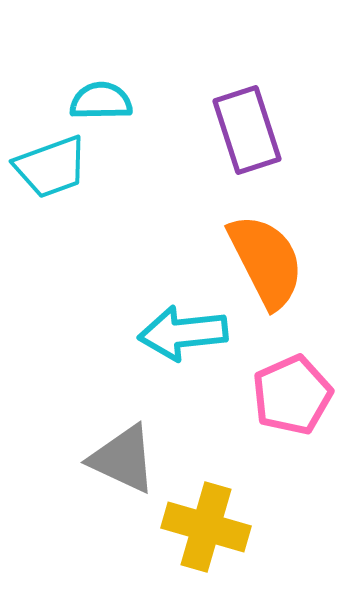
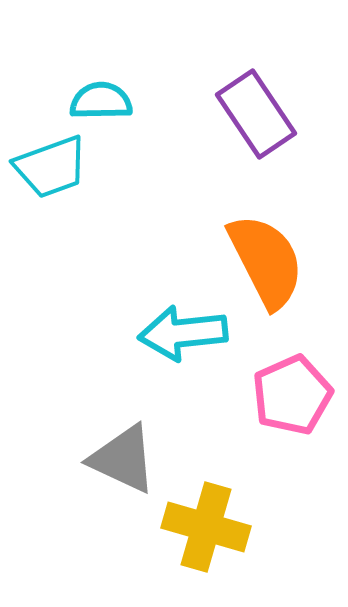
purple rectangle: moved 9 px right, 16 px up; rotated 16 degrees counterclockwise
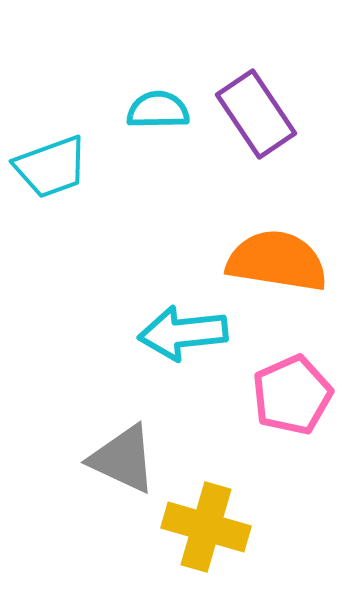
cyan semicircle: moved 57 px right, 9 px down
orange semicircle: moved 11 px right; rotated 54 degrees counterclockwise
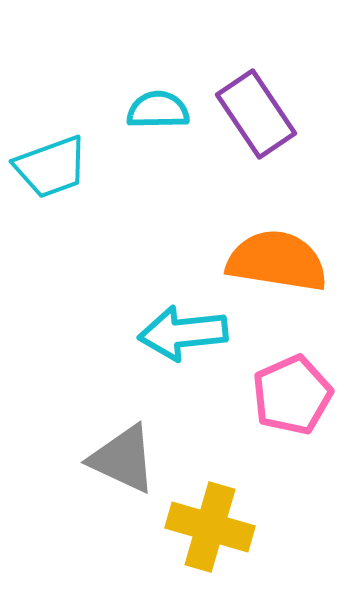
yellow cross: moved 4 px right
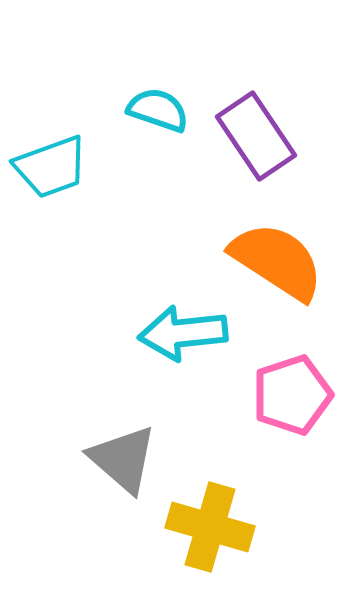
cyan semicircle: rotated 20 degrees clockwise
purple rectangle: moved 22 px down
orange semicircle: rotated 24 degrees clockwise
pink pentagon: rotated 6 degrees clockwise
gray triangle: rotated 16 degrees clockwise
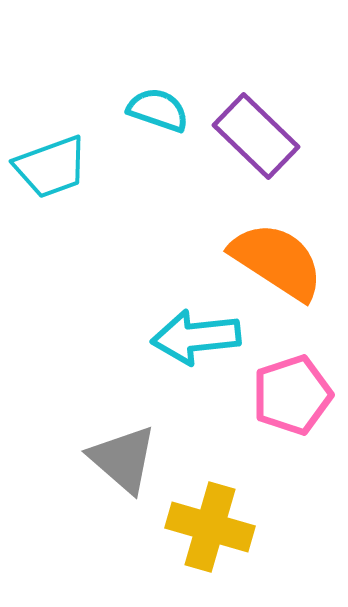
purple rectangle: rotated 12 degrees counterclockwise
cyan arrow: moved 13 px right, 4 px down
